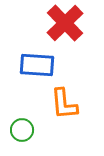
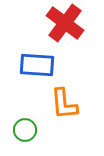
red cross: rotated 9 degrees counterclockwise
green circle: moved 3 px right
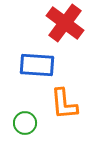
green circle: moved 7 px up
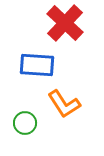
red cross: rotated 6 degrees clockwise
orange L-shape: rotated 28 degrees counterclockwise
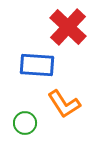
red cross: moved 3 px right, 4 px down
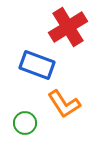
red cross: rotated 15 degrees clockwise
blue rectangle: rotated 16 degrees clockwise
